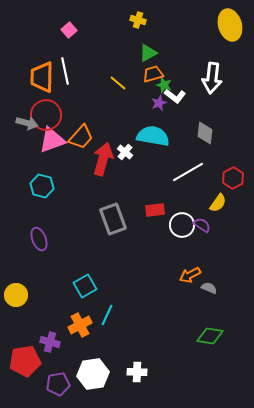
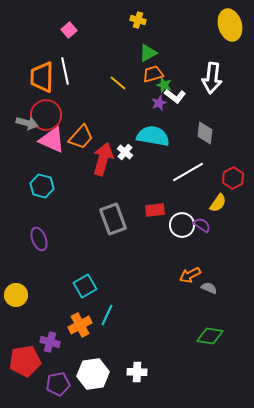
pink triangle at (52, 140): rotated 44 degrees clockwise
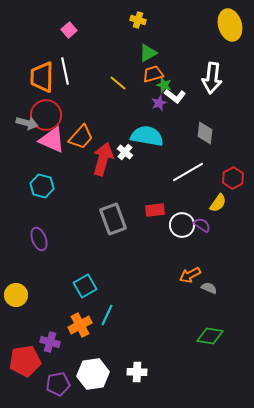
cyan semicircle at (153, 136): moved 6 px left
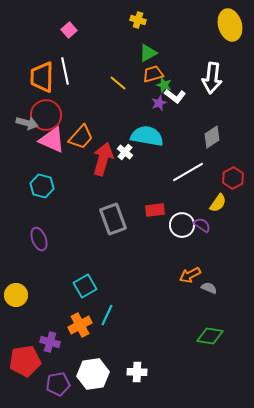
gray diamond at (205, 133): moved 7 px right, 4 px down; rotated 50 degrees clockwise
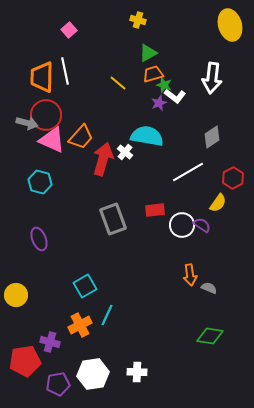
cyan hexagon at (42, 186): moved 2 px left, 4 px up
orange arrow at (190, 275): rotated 70 degrees counterclockwise
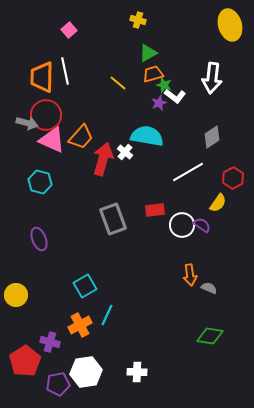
red pentagon at (25, 361): rotated 24 degrees counterclockwise
white hexagon at (93, 374): moved 7 px left, 2 px up
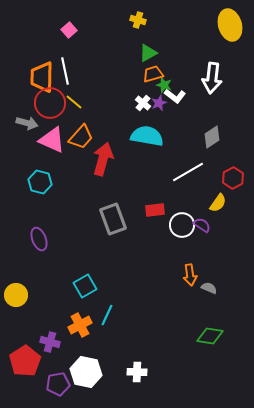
yellow line at (118, 83): moved 44 px left, 19 px down
red circle at (46, 115): moved 4 px right, 12 px up
white cross at (125, 152): moved 18 px right, 49 px up
white hexagon at (86, 372): rotated 20 degrees clockwise
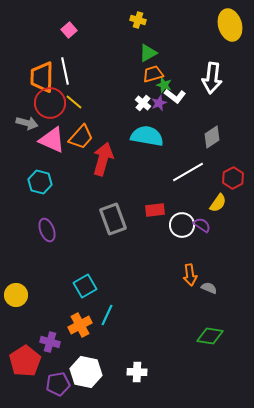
purple ellipse at (39, 239): moved 8 px right, 9 px up
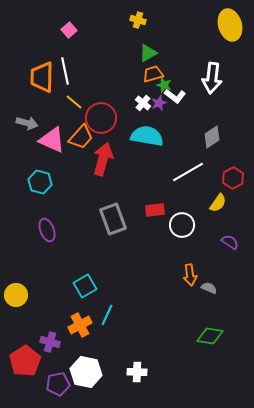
red circle at (50, 103): moved 51 px right, 15 px down
purple semicircle at (202, 225): moved 28 px right, 17 px down
